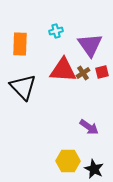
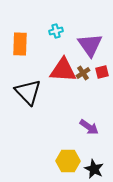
black triangle: moved 5 px right, 5 px down
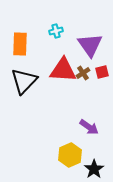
black triangle: moved 4 px left, 11 px up; rotated 28 degrees clockwise
yellow hexagon: moved 2 px right, 6 px up; rotated 25 degrees counterclockwise
black star: rotated 12 degrees clockwise
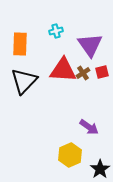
black star: moved 6 px right
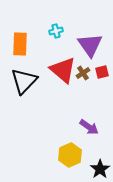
red triangle: rotated 36 degrees clockwise
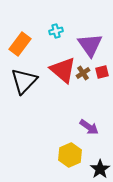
orange rectangle: rotated 35 degrees clockwise
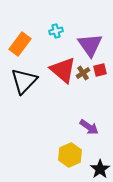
red square: moved 2 px left, 2 px up
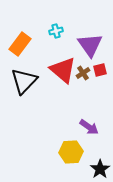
yellow hexagon: moved 1 px right, 3 px up; rotated 20 degrees clockwise
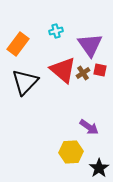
orange rectangle: moved 2 px left
red square: rotated 24 degrees clockwise
black triangle: moved 1 px right, 1 px down
black star: moved 1 px left, 1 px up
